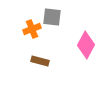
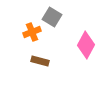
gray square: rotated 24 degrees clockwise
orange cross: moved 3 px down
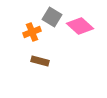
pink diamond: moved 6 px left, 19 px up; rotated 76 degrees counterclockwise
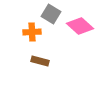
gray square: moved 1 px left, 3 px up
orange cross: rotated 18 degrees clockwise
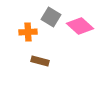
gray square: moved 3 px down
orange cross: moved 4 px left
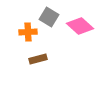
gray square: moved 2 px left
brown rectangle: moved 2 px left, 2 px up; rotated 30 degrees counterclockwise
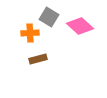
orange cross: moved 2 px right, 1 px down
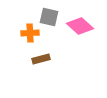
gray square: rotated 18 degrees counterclockwise
brown rectangle: moved 3 px right
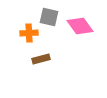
pink diamond: rotated 12 degrees clockwise
orange cross: moved 1 px left
